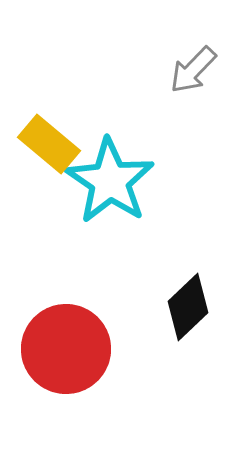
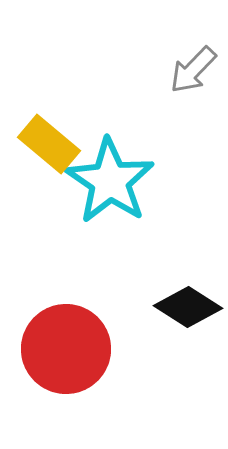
black diamond: rotated 76 degrees clockwise
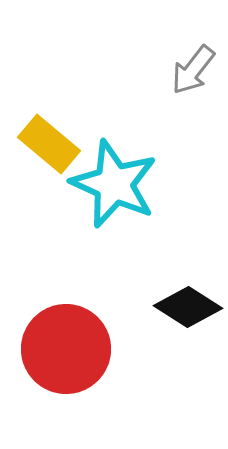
gray arrow: rotated 6 degrees counterclockwise
cyan star: moved 4 px right, 3 px down; rotated 10 degrees counterclockwise
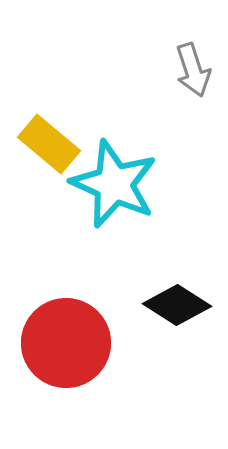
gray arrow: rotated 56 degrees counterclockwise
black diamond: moved 11 px left, 2 px up
red circle: moved 6 px up
